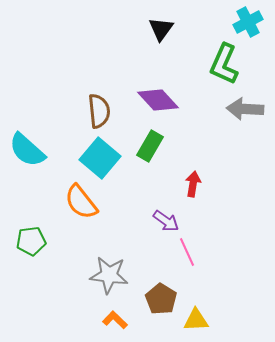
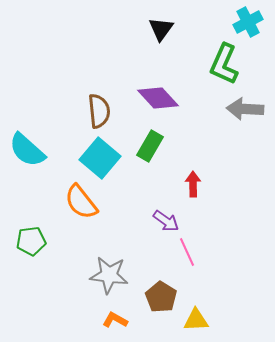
purple diamond: moved 2 px up
red arrow: rotated 10 degrees counterclockwise
brown pentagon: moved 2 px up
orange L-shape: rotated 15 degrees counterclockwise
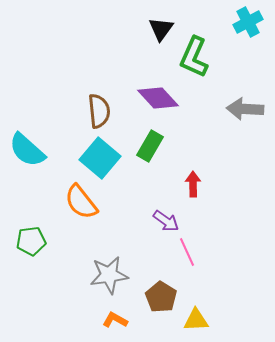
green L-shape: moved 30 px left, 7 px up
gray star: rotated 15 degrees counterclockwise
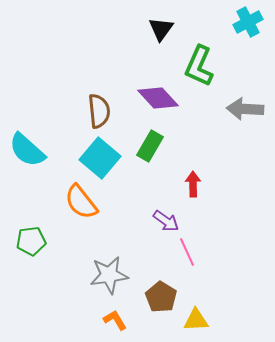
green L-shape: moved 5 px right, 9 px down
orange L-shape: rotated 30 degrees clockwise
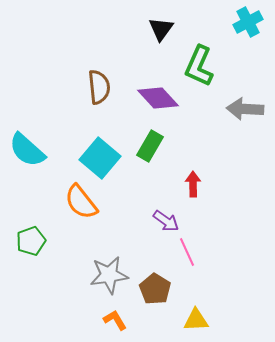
brown semicircle: moved 24 px up
green pentagon: rotated 12 degrees counterclockwise
brown pentagon: moved 6 px left, 8 px up
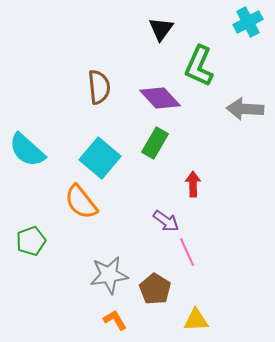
purple diamond: moved 2 px right
green rectangle: moved 5 px right, 3 px up
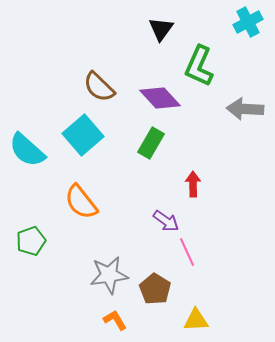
brown semicircle: rotated 140 degrees clockwise
green rectangle: moved 4 px left
cyan square: moved 17 px left, 23 px up; rotated 9 degrees clockwise
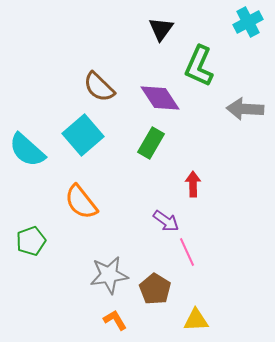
purple diamond: rotated 9 degrees clockwise
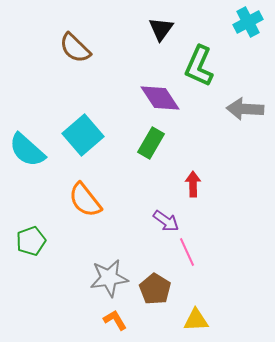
brown semicircle: moved 24 px left, 39 px up
orange semicircle: moved 4 px right, 2 px up
gray star: moved 3 px down
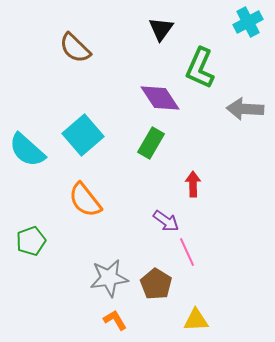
green L-shape: moved 1 px right, 2 px down
brown pentagon: moved 1 px right, 5 px up
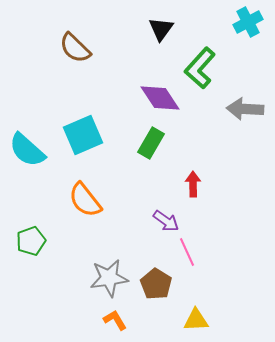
green L-shape: rotated 18 degrees clockwise
cyan square: rotated 18 degrees clockwise
